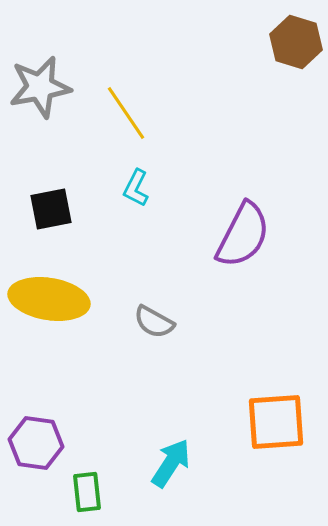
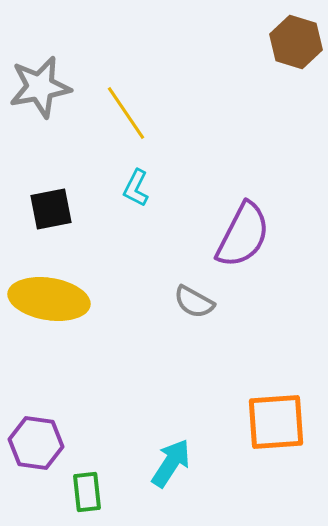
gray semicircle: moved 40 px right, 20 px up
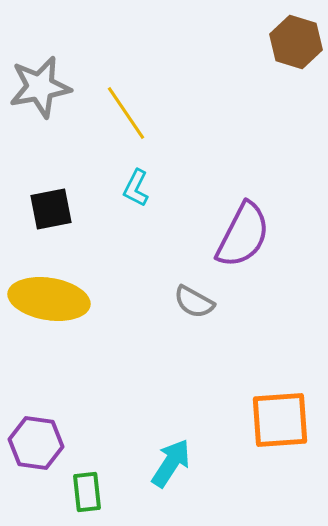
orange square: moved 4 px right, 2 px up
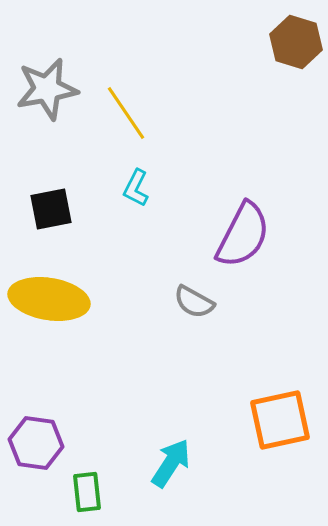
gray star: moved 7 px right, 2 px down
orange square: rotated 8 degrees counterclockwise
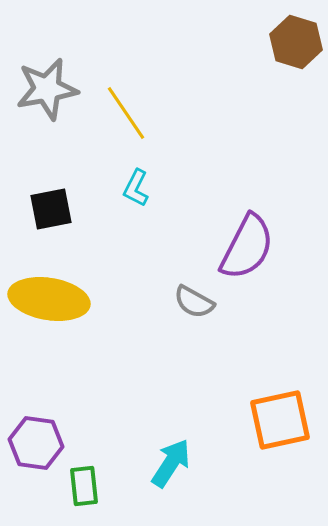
purple semicircle: moved 4 px right, 12 px down
green rectangle: moved 3 px left, 6 px up
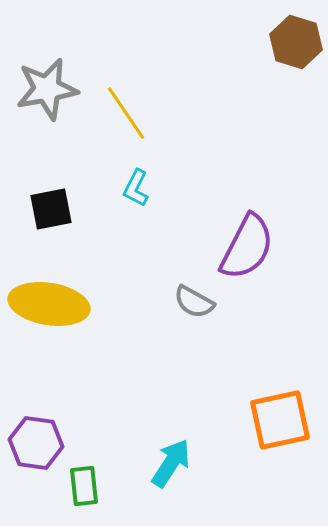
yellow ellipse: moved 5 px down
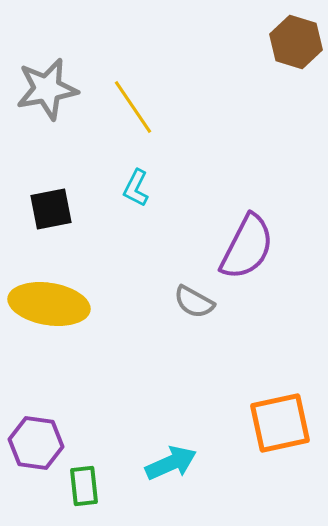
yellow line: moved 7 px right, 6 px up
orange square: moved 3 px down
cyan arrow: rotated 33 degrees clockwise
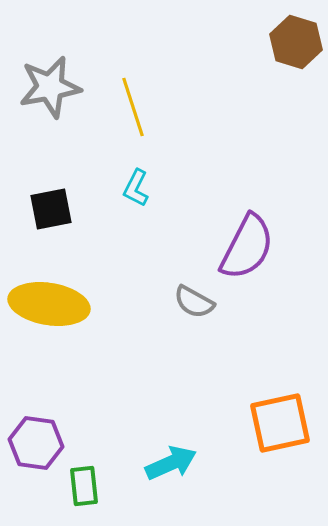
gray star: moved 3 px right, 2 px up
yellow line: rotated 16 degrees clockwise
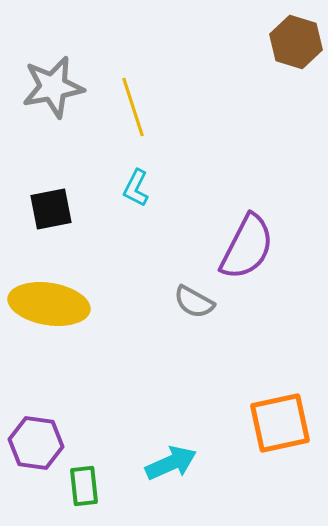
gray star: moved 3 px right
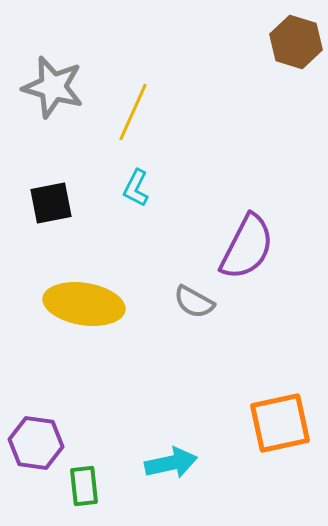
gray star: rotated 26 degrees clockwise
yellow line: moved 5 px down; rotated 42 degrees clockwise
black square: moved 6 px up
yellow ellipse: moved 35 px right
cyan arrow: rotated 12 degrees clockwise
